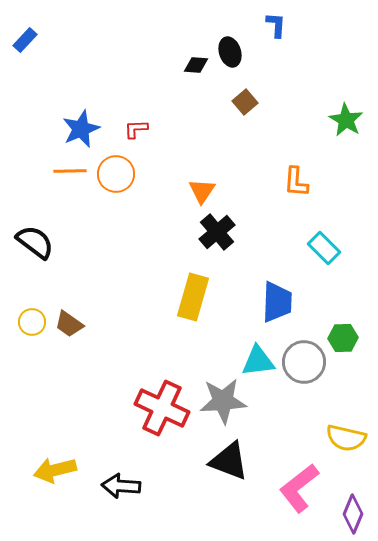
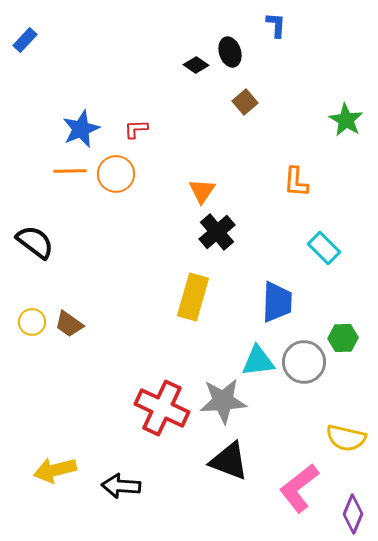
black diamond: rotated 30 degrees clockwise
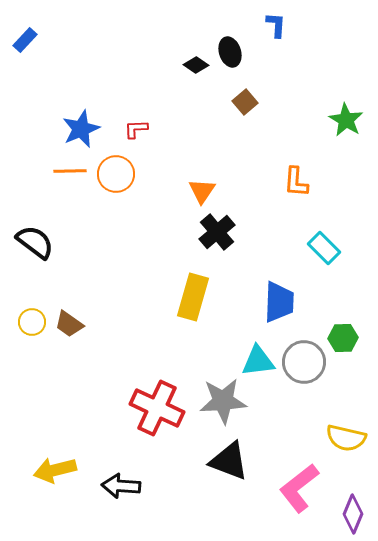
blue trapezoid: moved 2 px right
red cross: moved 5 px left
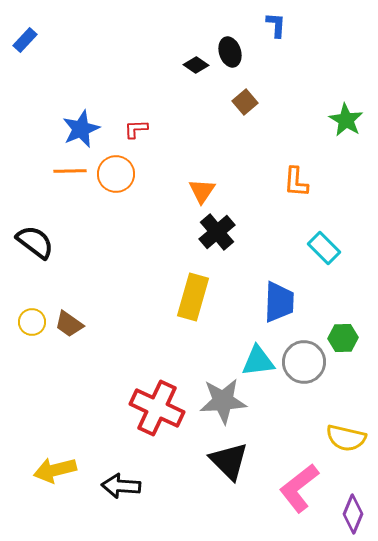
black triangle: rotated 24 degrees clockwise
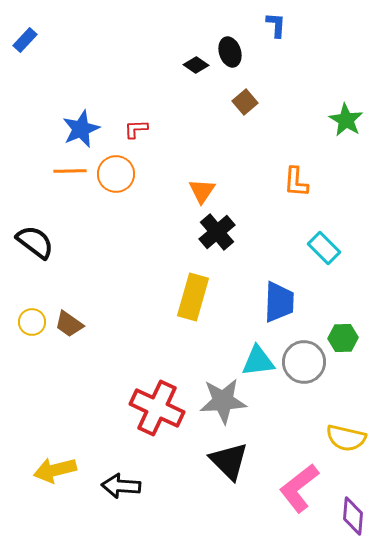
purple diamond: moved 2 px down; rotated 18 degrees counterclockwise
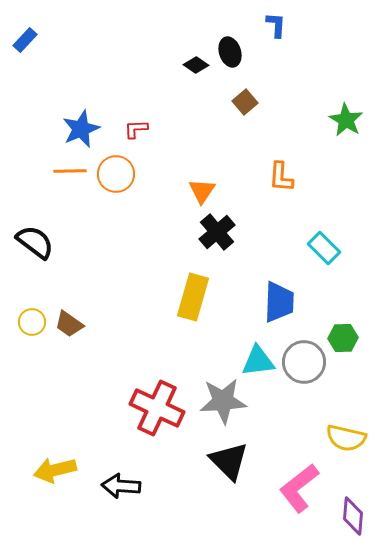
orange L-shape: moved 15 px left, 5 px up
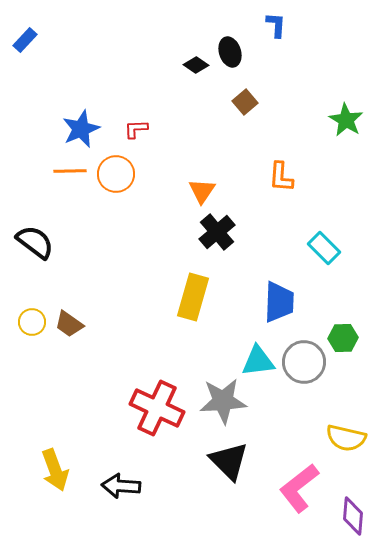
yellow arrow: rotated 96 degrees counterclockwise
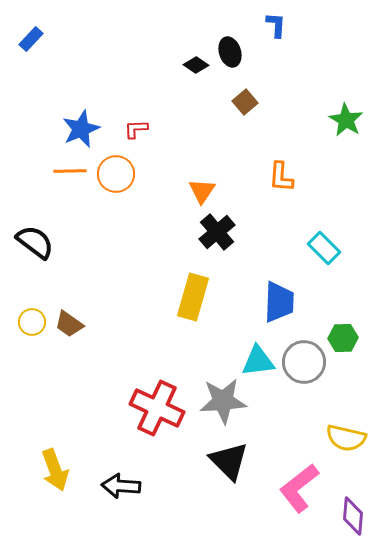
blue rectangle: moved 6 px right, 1 px up
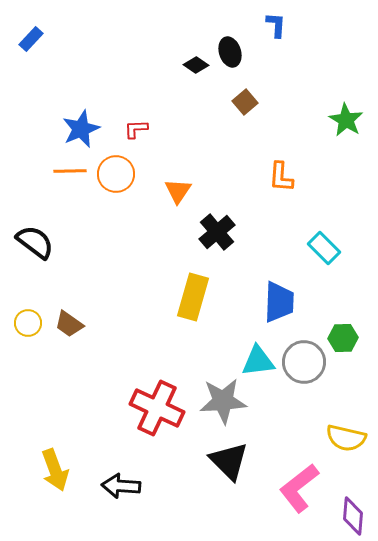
orange triangle: moved 24 px left
yellow circle: moved 4 px left, 1 px down
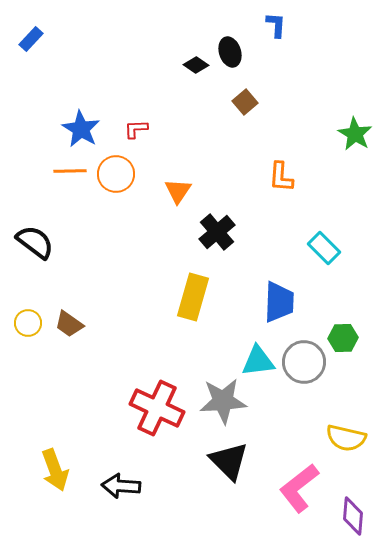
green star: moved 9 px right, 14 px down
blue star: rotated 18 degrees counterclockwise
